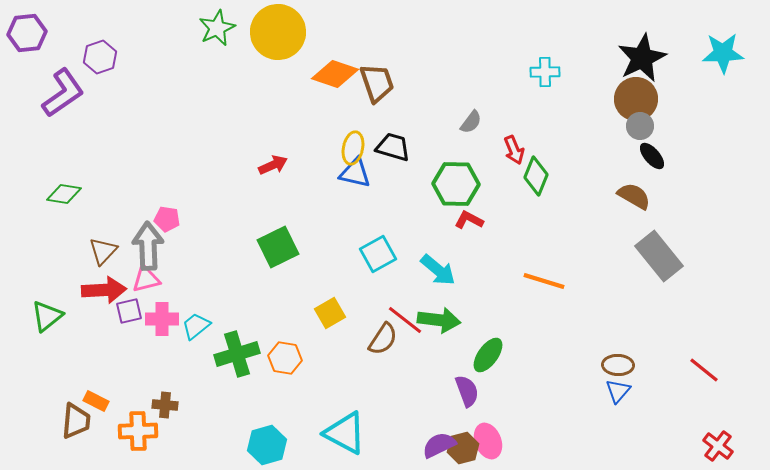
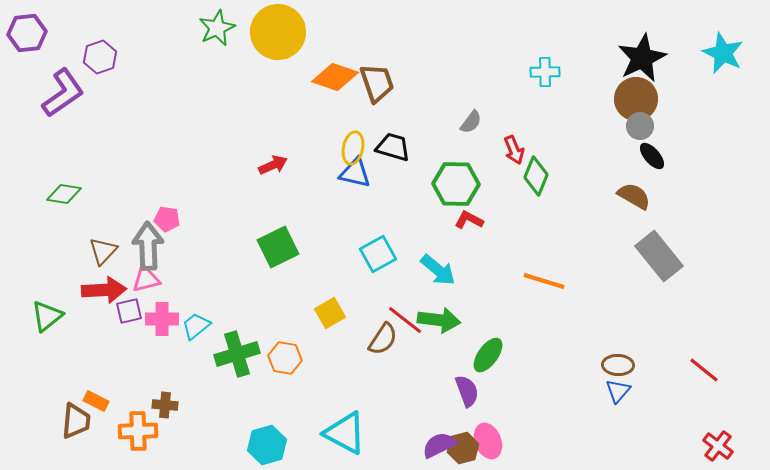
cyan star at (723, 53): rotated 27 degrees clockwise
orange diamond at (335, 74): moved 3 px down
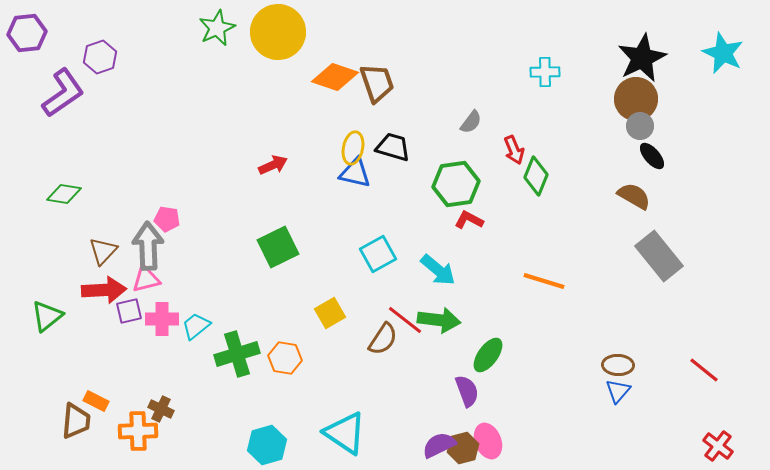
green hexagon at (456, 184): rotated 9 degrees counterclockwise
brown cross at (165, 405): moved 4 px left, 4 px down; rotated 20 degrees clockwise
cyan triangle at (345, 433): rotated 6 degrees clockwise
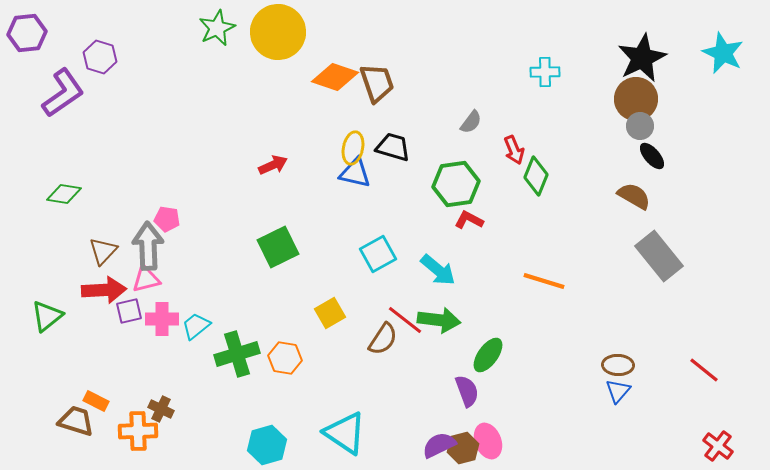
purple hexagon at (100, 57): rotated 24 degrees counterclockwise
brown trapezoid at (76, 421): rotated 78 degrees counterclockwise
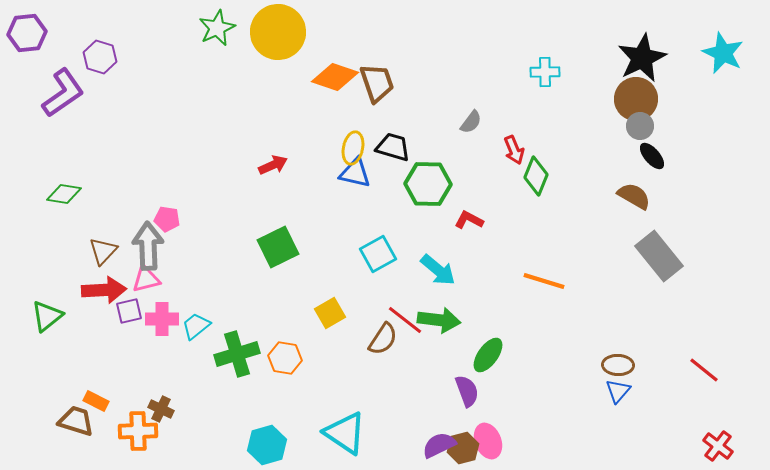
green hexagon at (456, 184): moved 28 px left; rotated 9 degrees clockwise
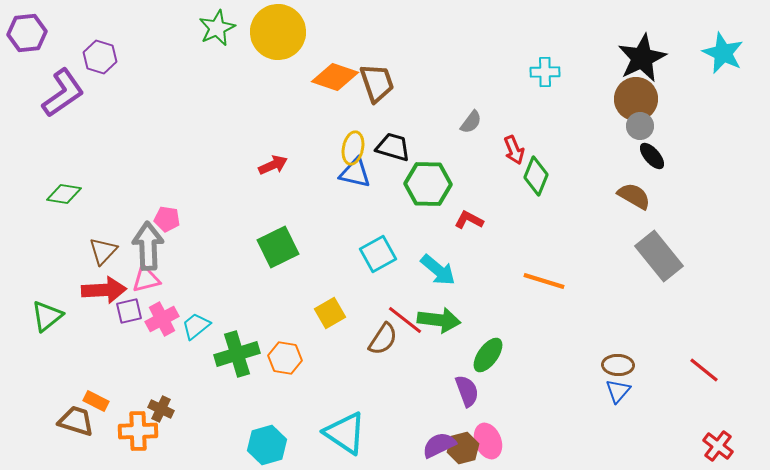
pink cross at (162, 319): rotated 28 degrees counterclockwise
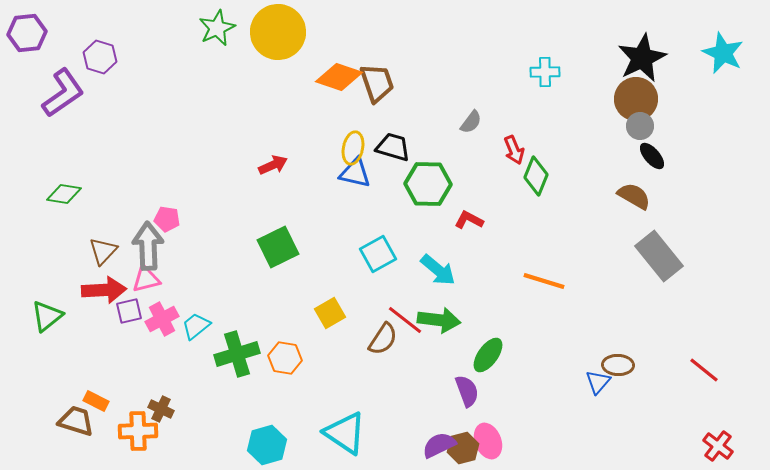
orange diamond at (335, 77): moved 4 px right
blue triangle at (618, 391): moved 20 px left, 9 px up
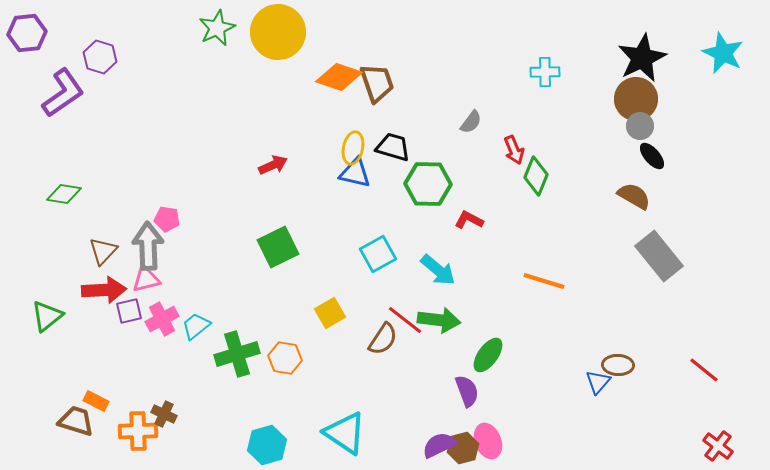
brown cross at (161, 409): moved 3 px right, 5 px down
